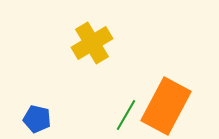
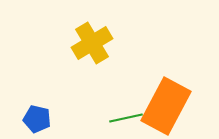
green line: moved 3 px down; rotated 48 degrees clockwise
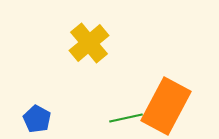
yellow cross: moved 3 px left; rotated 9 degrees counterclockwise
blue pentagon: rotated 16 degrees clockwise
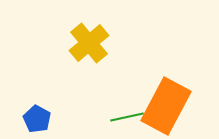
green line: moved 1 px right, 1 px up
